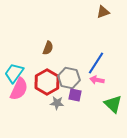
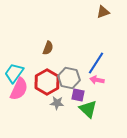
purple square: moved 3 px right
green triangle: moved 25 px left, 5 px down
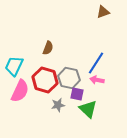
cyan trapezoid: moved 7 px up; rotated 10 degrees counterclockwise
red hexagon: moved 2 px left, 2 px up; rotated 15 degrees counterclockwise
pink semicircle: moved 1 px right, 2 px down
purple square: moved 1 px left, 1 px up
gray star: moved 1 px right, 2 px down; rotated 16 degrees counterclockwise
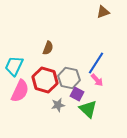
pink arrow: rotated 144 degrees counterclockwise
purple square: rotated 16 degrees clockwise
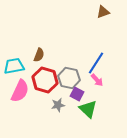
brown semicircle: moved 9 px left, 7 px down
cyan trapezoid: rotated 55 degrees clockwise
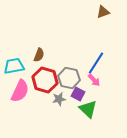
pink arrow: moved 3 px left
purple square: moved 1 px right
gray star: moved 1 px right, 6 px up
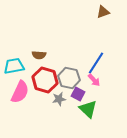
brown semicircle: rotated 72 degrees clockwise
pink semicircle: moved 1 px down
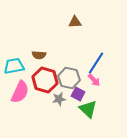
brown triangle: moved 28 px left, 10 px down; rotated 16 degrees clockwise
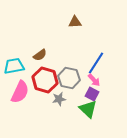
brown semicircle: moved 1 px right; rotated 40 degrees counterclockwise
purple square: moved 14 px right
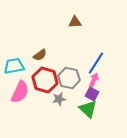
pink arrow: rotated 112 degrees counterclockwise
